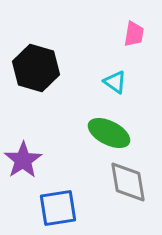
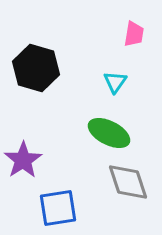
cyan triangle: rotated 30 degrees clockwise
gray diamond: rotated 9 degrees counterclockwise
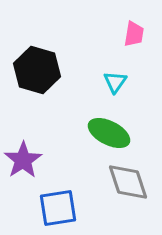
black hexagon: moved 1 px right, 2 px down
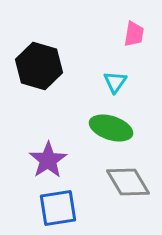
black hexagon: moved 2 px right, 4 px up
green ellipse: moved 2 px right, 5 px up; rotated 9 degrees counterclockwise
purple star: moved 25 px right
gray diamond: rotated 12 degrees counterclockwise
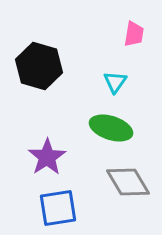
purple star: moved 1 px left, 3 px up
